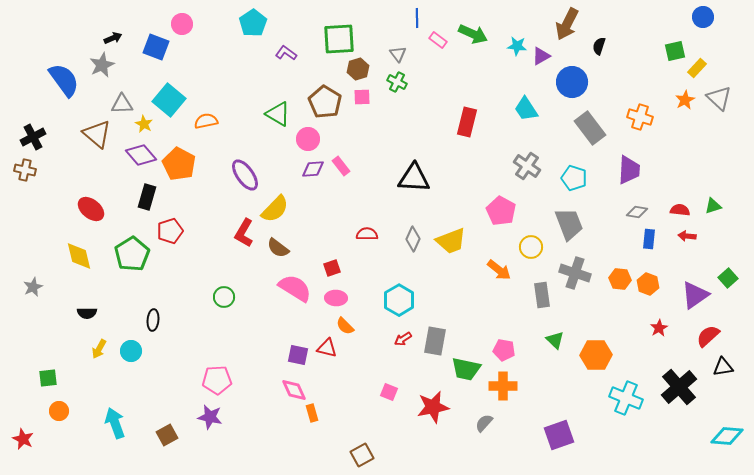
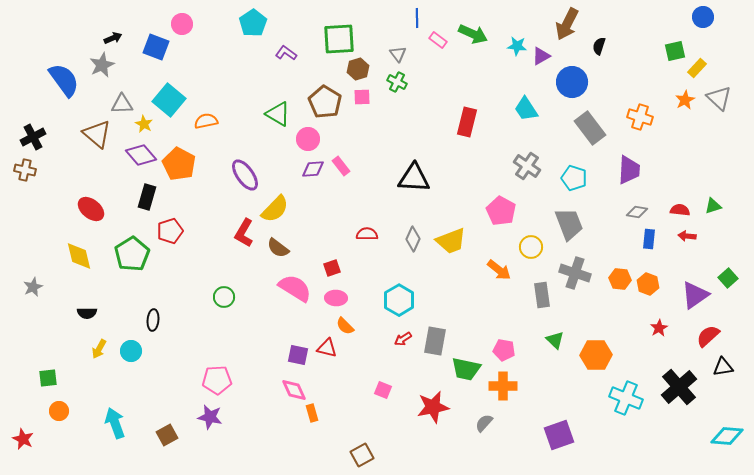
pink square at (389, 392): moved 6 px left, 2 px up
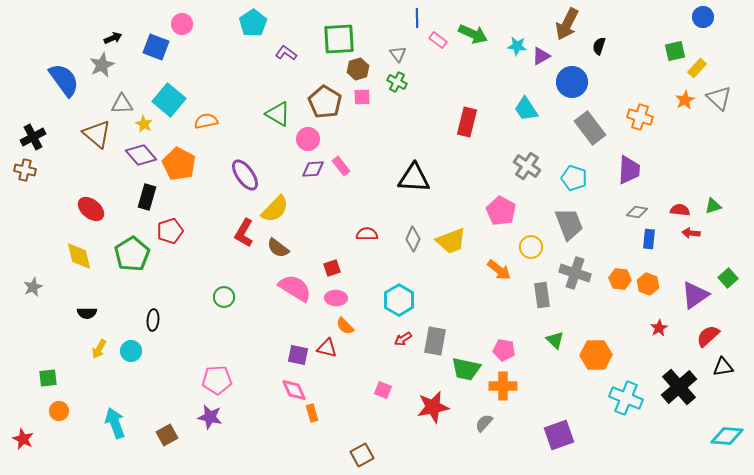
red arrow at (687, 236): moved 4 px right, 3 px up
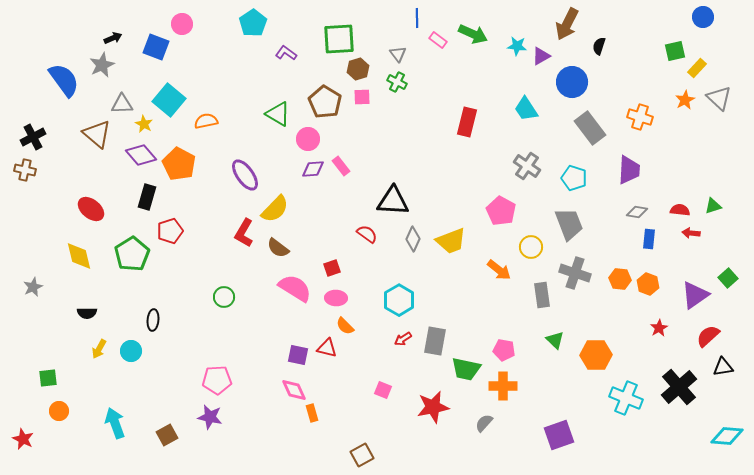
black triangle at (414, 178): moved 21 px left, 23 px down
red semicircle at (367, 234): rotated 35 degrees clockwise
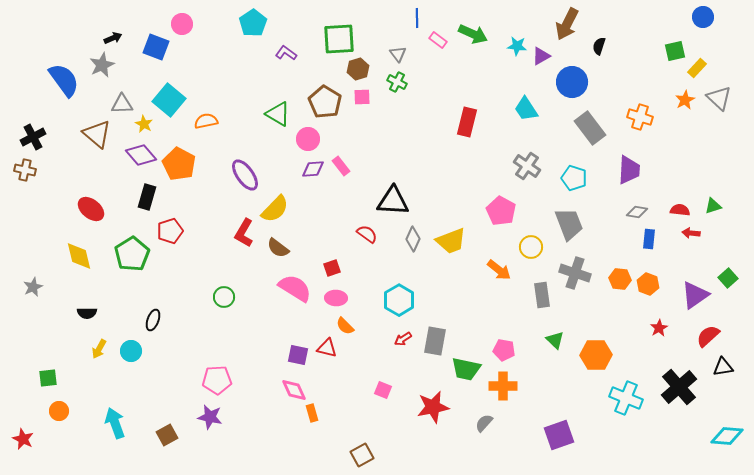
black ellipse at (153, 320): rotated 15 degrees clockwise
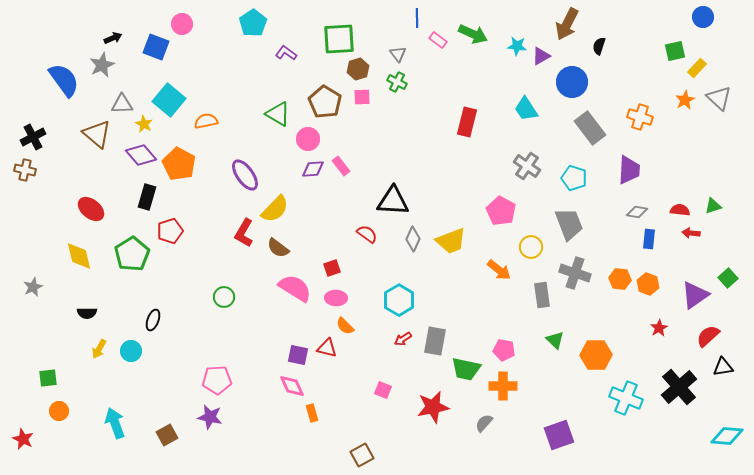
pink diamond at (294, 390): moved 2 px left, 4 px up
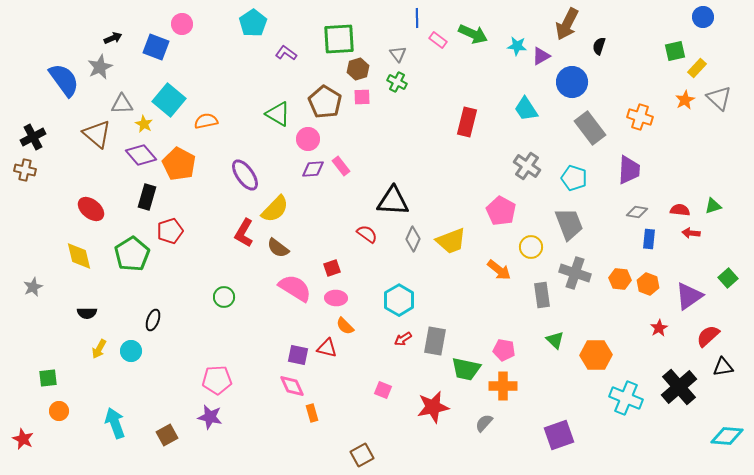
gray star at (102, 65): moved 2 px left, 2 px down
purple triangle at (695, 295): moved 6 px left, 1 px down
